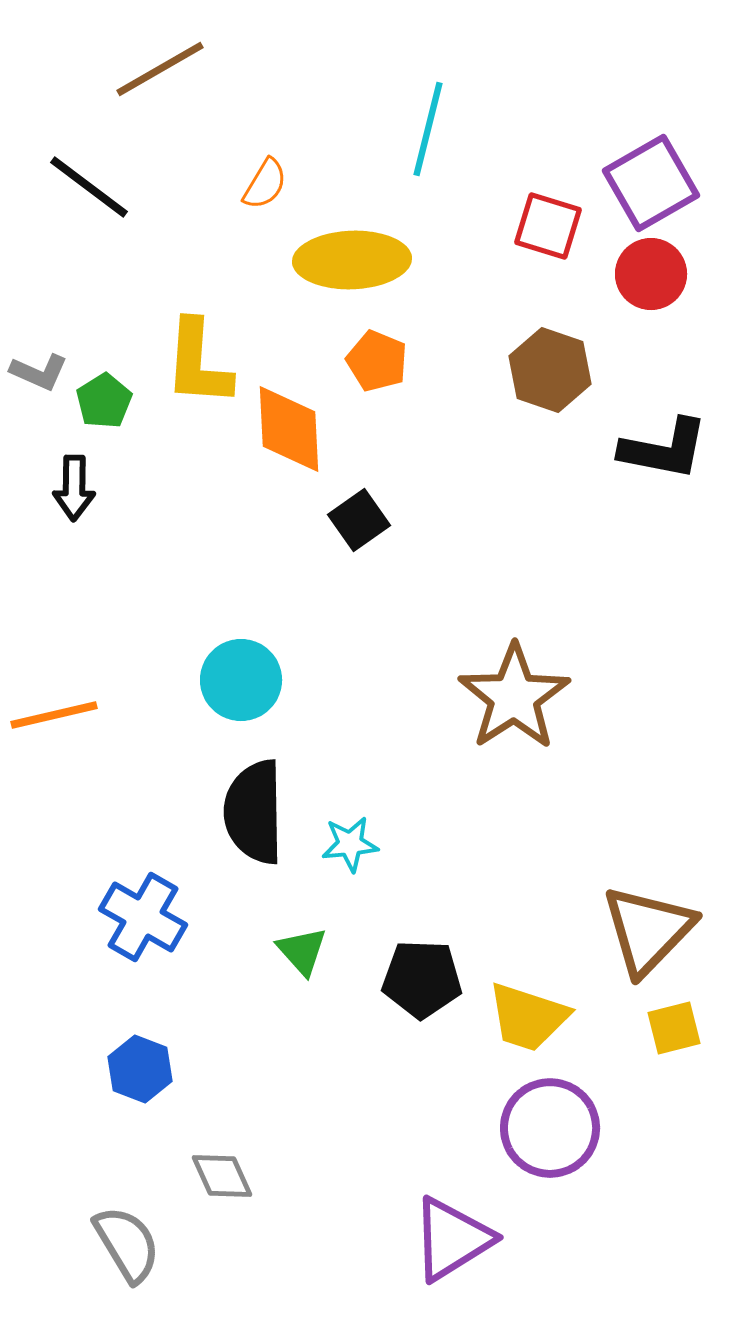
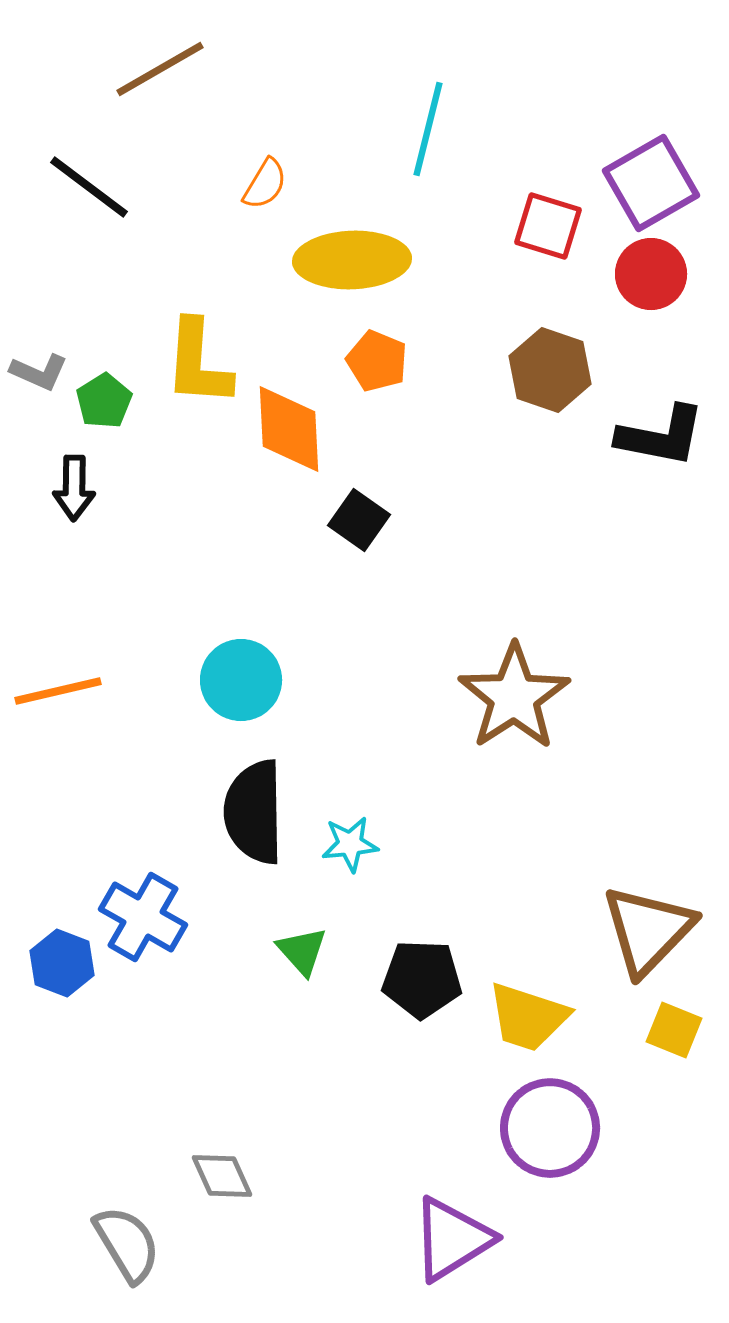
black L-shape: moved 3 px left, 13 px up
black square: rotated 20 degrees counterclockwise
orange line: moved 4 px right, 24 px up
yellow square: moved 2 px down; rotated 36 degrees clockwise
blue hexagon: moved 78 px left, 106 px up
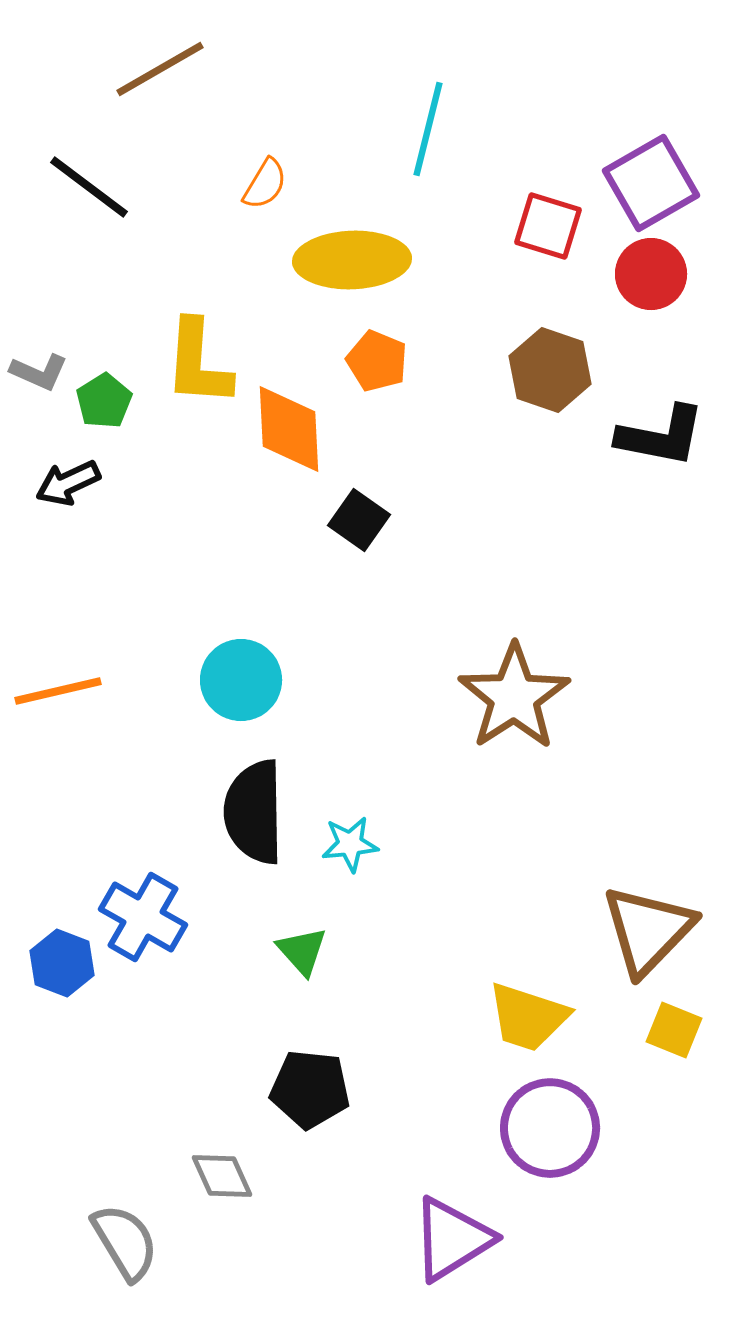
black arrow: moved 6 px left, 5 px up; rotated 64 degrees clockwise
black pentagon: moved 112 px left, 110 px down; rotated 4 degrees clockwise
gray semicircle: moved 2 px left, 2 px up
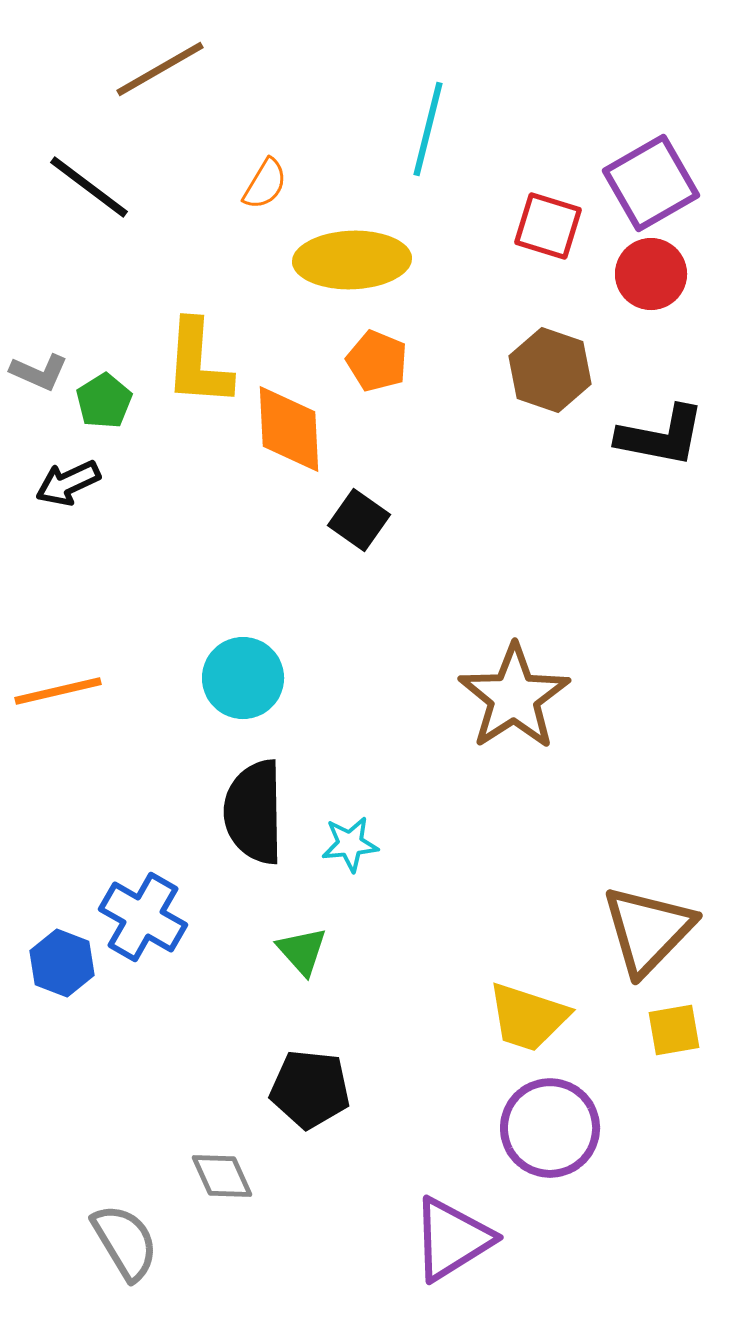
cyan circle: moved 2 px right, 2 px up
yellow square: rotated 32 degrees counterclockwise
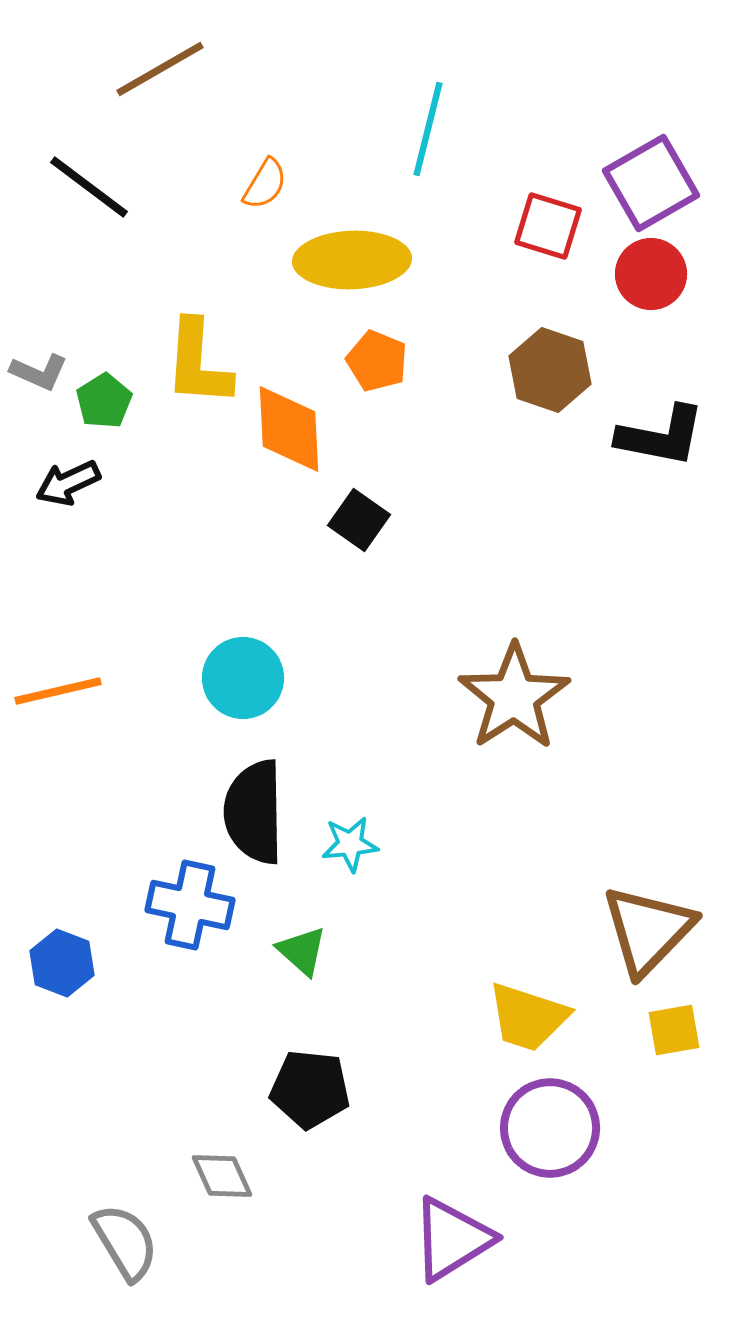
blue cross: moved 47 px right, 12 px up; rotated 18 degrees counterclockwise
green triangle: rotated 6 degrees counterclockwise
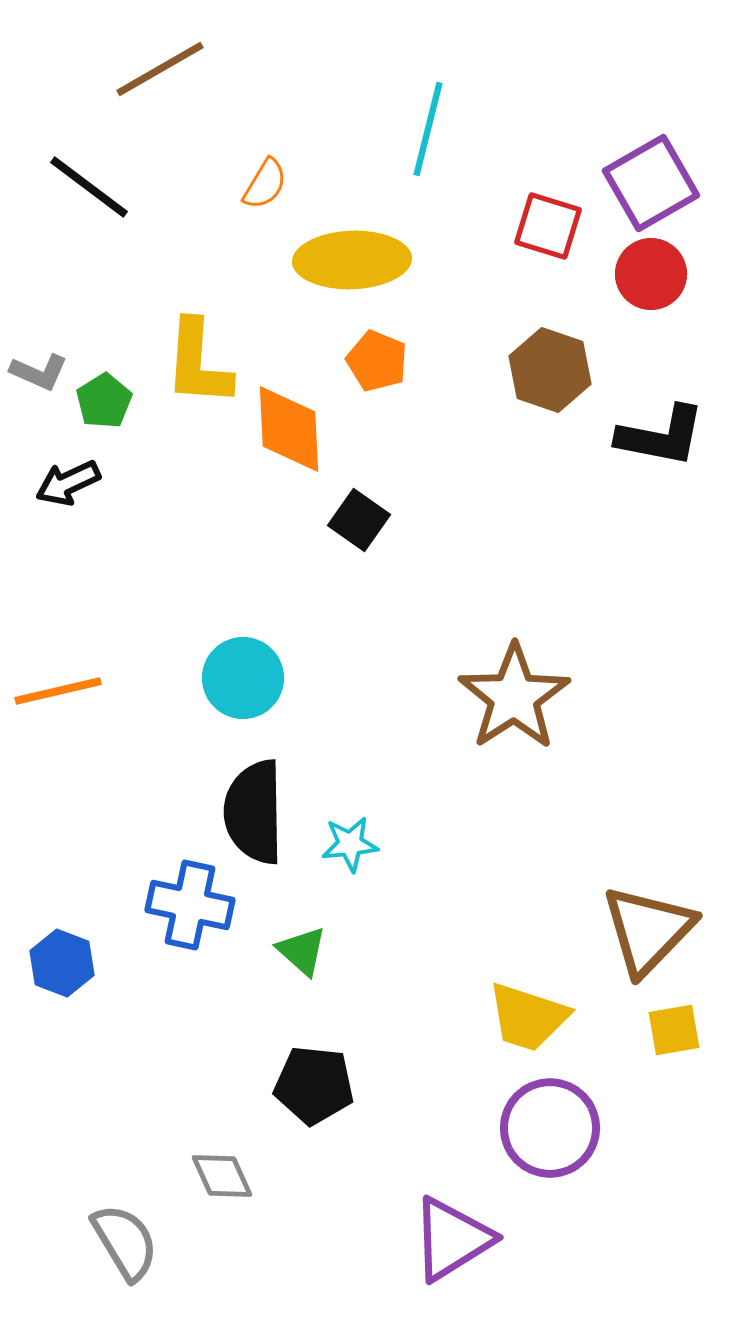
black pentagon: moved 4 px right, 4 px up
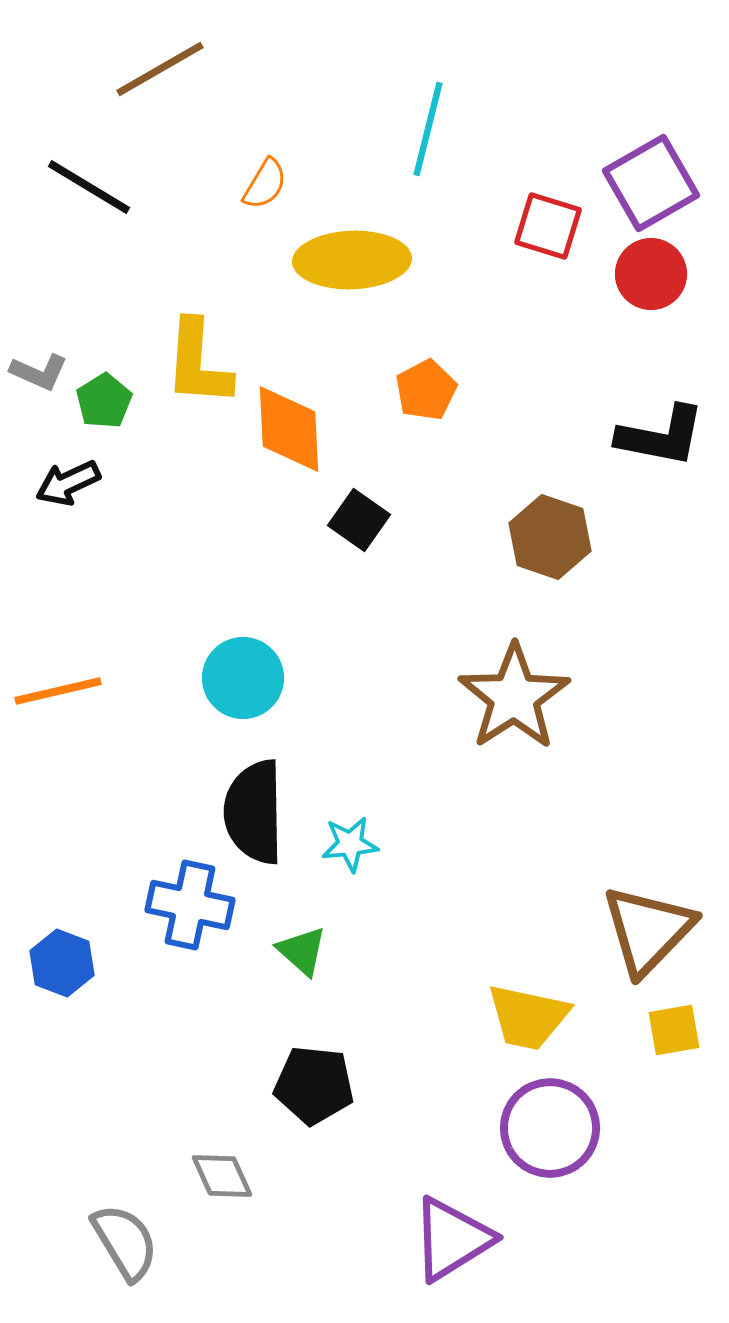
black line: rotated 6 degrees counterclockwise
orange pentagon: moved 49 px right, 29 px down; rotated 22 degrees clockwise
brown hexagon: moved 167 px down
yellow trapezoid: rotated 6 degrees counterclockwise
